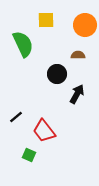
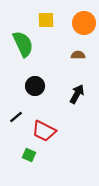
orange circle: moved 1 px left, 2 px up
black circle: moved 22 px left, 12 px down
red trapezoid: rotated 25 degrees counterclockwise
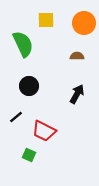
brown semicircle: moved 1 px left, 1 px down
black circle: moved 6 px left
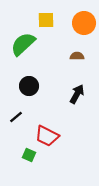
green semicircle: rotated 108 degrees counterclockwise
red trapezoid: moved 3 px right, 5 px down
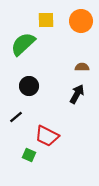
orange circle: moved 3 px left, 2 px up
brown semicircle: moved 5 px right, 11 px down
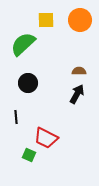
orange circle: moved 1 px left, 1 px up
brown semicircle: moved 3 px left, 4 px down
black circle: moved 1 px left, 3 px up
black line: rotated 56 degrees counterclockwise
red trapezoid: moved 1 px left, 2 px down
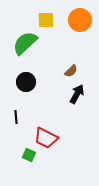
green semicircle: moved 2 px right, 1 px up
brown semicircle: moved 8 px left; rotated 136 degrees clockwise
black circle: moved 2 px left, 1 px up
